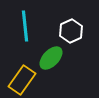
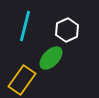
cyan line: rotated 20 degrees clockwise
white hexagon: moved 4 px left, 1 px up
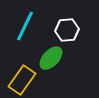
cyan line: rotated 12 degrees clockwise
white hexagon: rotated 20 degrees clockwise
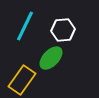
white hexagon: moved 4 px left
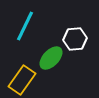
white hexagon: moved 12 px right, 9 px down
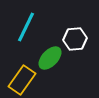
cyan line: moved 1 px right, 1 px down
green ellipse: moved 1 px left
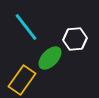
cyan line: rotated 64 degrees counterclockwise
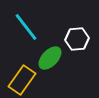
white hexagon: moved 2 px right
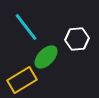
green ellipse: moved 4 px left, 1 px up
yellow rectangle: rotated 24 degrees clockwise
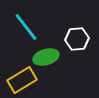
green ellipse: rotated 30 degrees clockwise
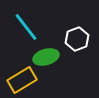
white hexagon: rotated 15 degrees counterclockwise
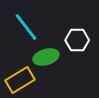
white hexagon: moved 1 px down; rotated 20 degrees clockwise
yellow rectangle: moved 2 px left
